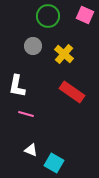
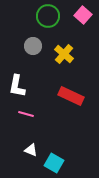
pink square: moved 2 px left; rotated 18 degrees clockwise
red rectangle: moved 1 px left, 4 px down; rotated 10 degrees counterclockwise
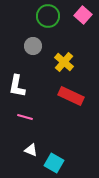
yellow cross: moved 8 px down
pink line: moved 1 px left, 3 px down
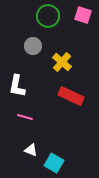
pink square: rotated 24 degrees counterclockwise
yellow cross: moved 2 px left
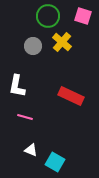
pink square: moved 1 px down
yellow cross: moved 20 px up
cyan square: moved 1 px right, 1 px up
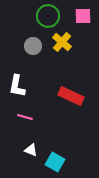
pink square: rotated 18 degrees counterclockwise
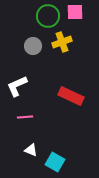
pink square: moved 8 px left, 4 px up
yellow cross: rotated 30 degrees clockwise
white L-shape: rotated 55 degrees clockwise
pink line: rotated 21 degrees counterclockwise
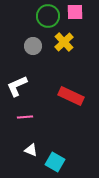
yellow cross: moved 2 px right; rotated 24 degrees counterclockwise
